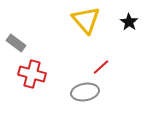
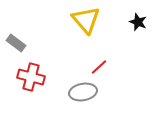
black star: moved 9 px right; rotated 12 degrees counterclockwise
red line: moved 2 px left
red cross: moved 1 px left, 3 px down
gray ellipse: moved 2 px left
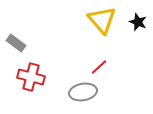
yellow triangle: moved 16 px right
